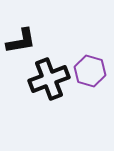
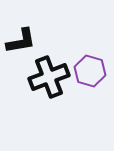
black cross: moved 2 px up
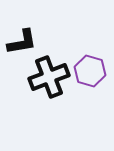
black L-shape: moved 1 px right, 1 px down
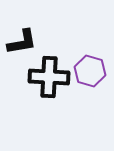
black cross: rotated 24 degrees clockwise
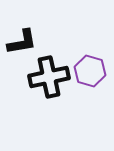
black cross: rotated 15 degrees counterclockwise
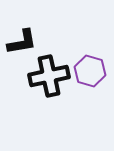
black cross: moved 1 px up
